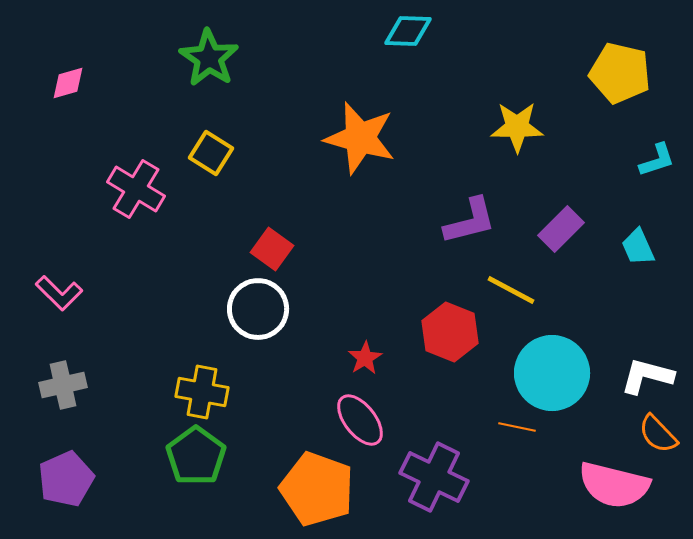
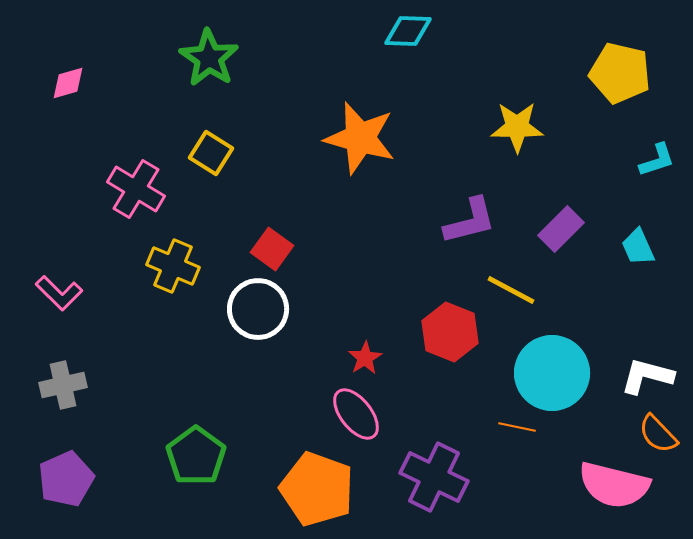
yellow cross: moved 29 px left, 126 px up; rotated 12 degrees clockwise
pink ellipse: moved 4 px left, 6 px up
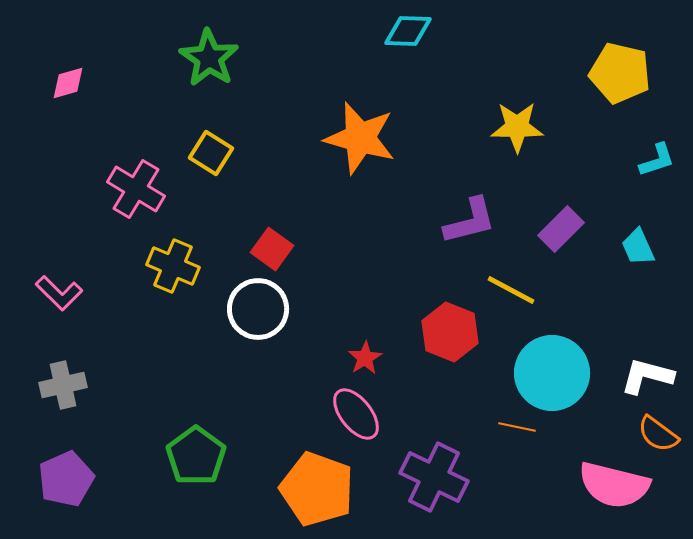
orange semicircle: rotated 9 degrees counterclockwise
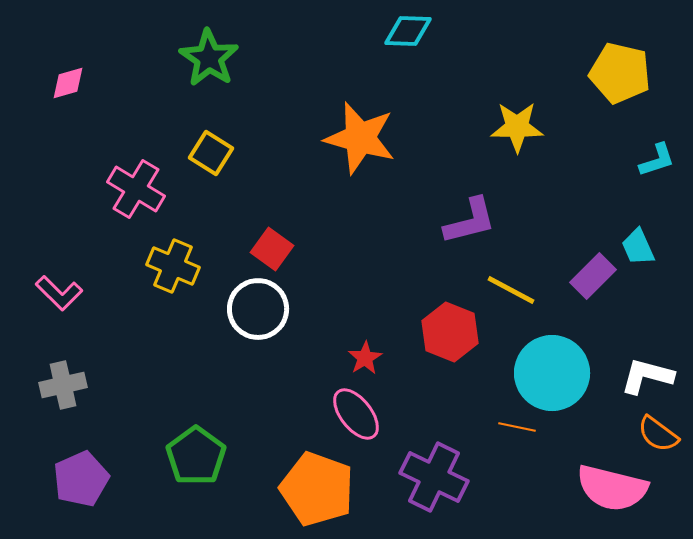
purple rectangle: moved 32 px right, 47 px down
purple pentagon: moved 15 px right
pink semicircle: moved 2 px left, 3 px down
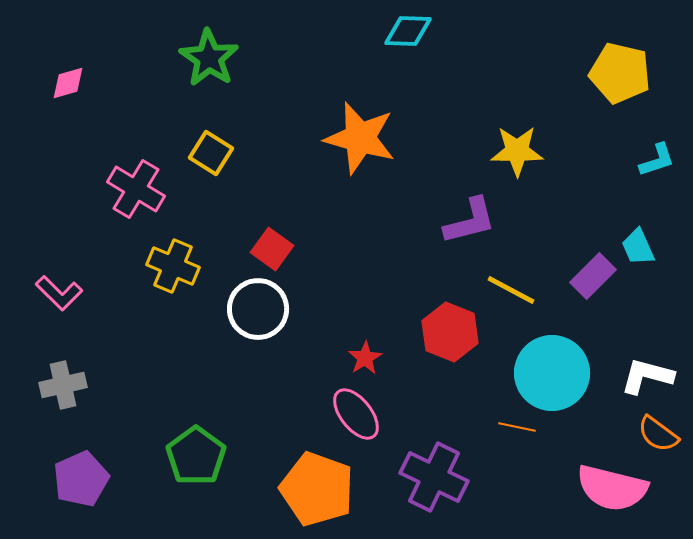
yellow star: moved 24 px down
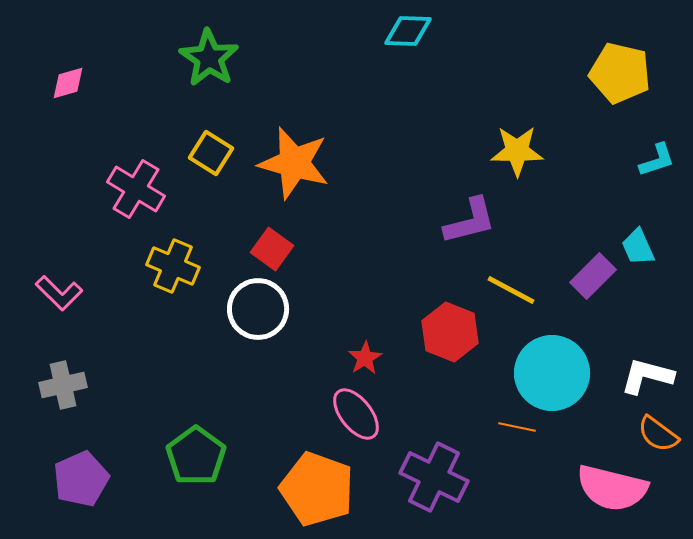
orange star: moved 66 px left, 25 px down
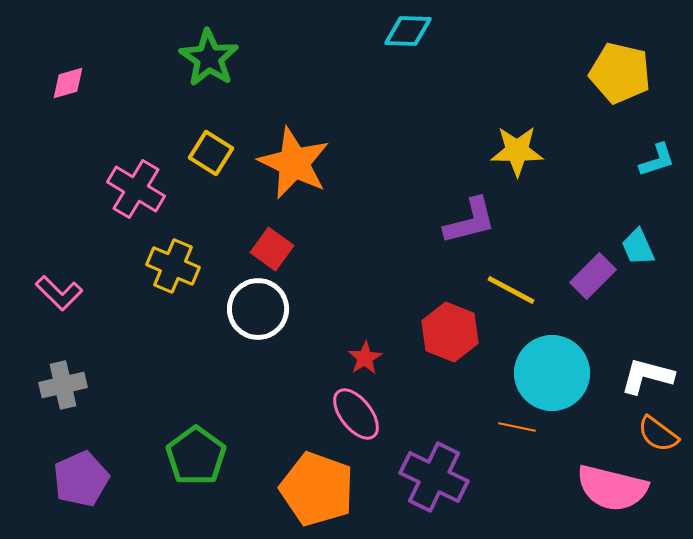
orange star: rotated 10 degrees clockwise
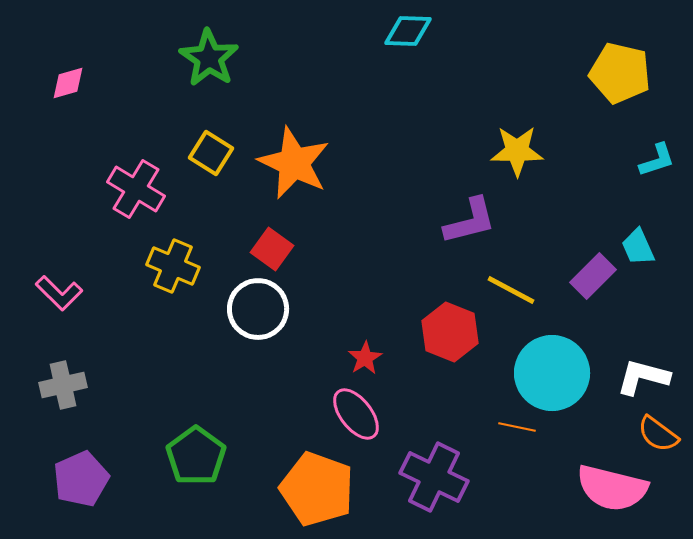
white L-shape: moved 4 px left, 1 px down
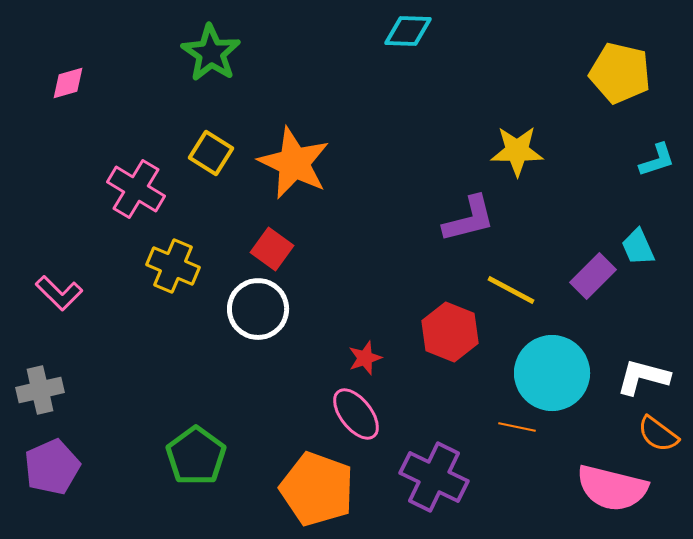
green star: moved 2 px right, 5 px up
purple L-shape: moved 1 px left, 2 px up
red star: rotated 12 degrees clockwise
gray cross: moved 23 px left, 5 px down
purple pentagon: moved 29 px left, 12 px up
